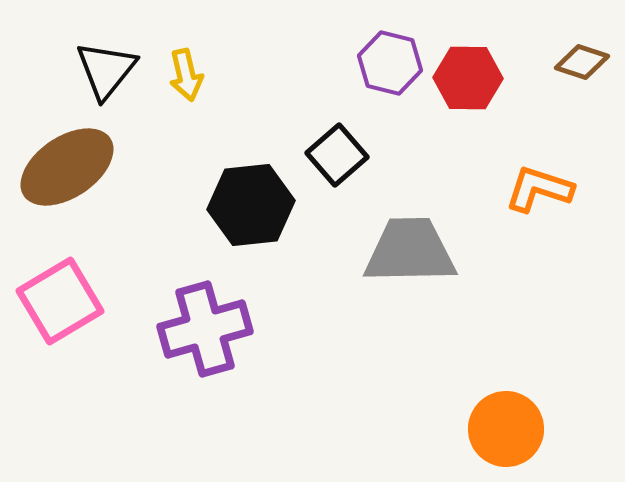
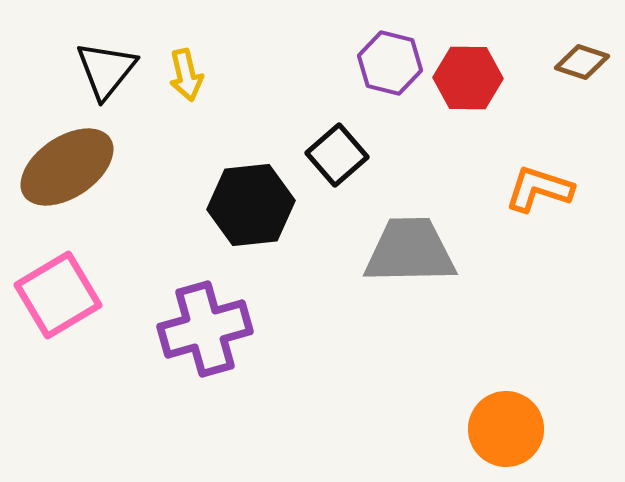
pink square: moved 2 px left, 6 px up
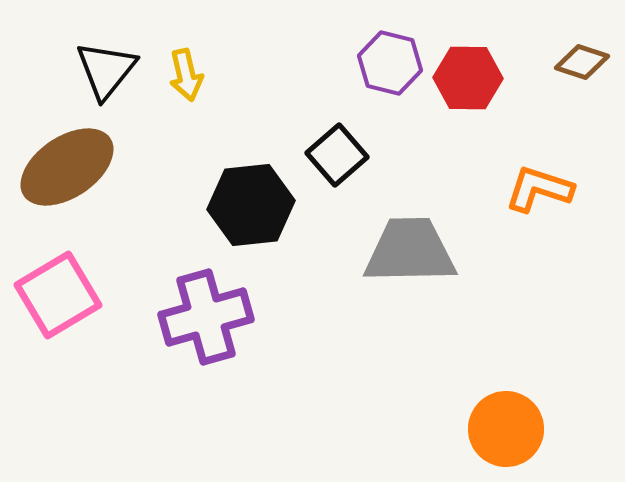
purple cross: moved 1 px right, 12 px up
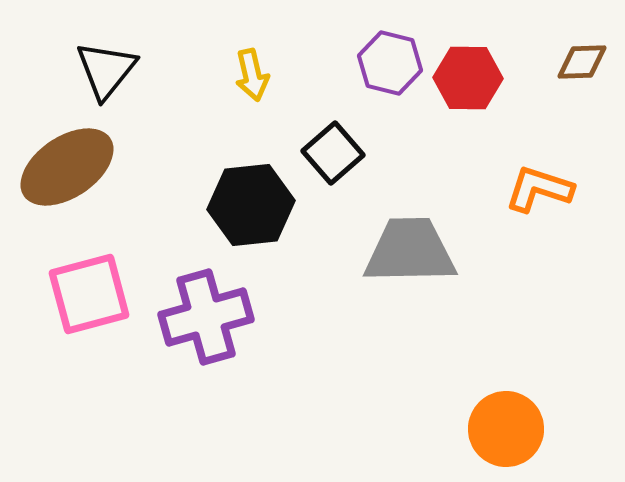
brown diamond: rotated 20 degrees counterclockwise
yellow arrow: moved 66 px right
black square: moved 4 px left, 2 px up
pink square: moved 31 px right, 1 px up; rotated 16 degrees clockwise
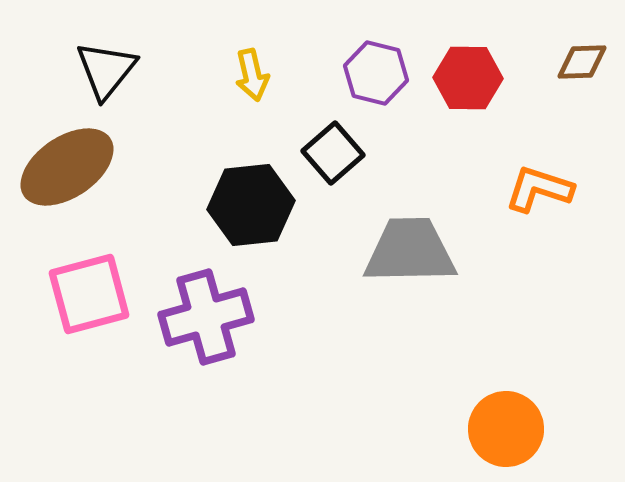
purple hexagon: moved 14 px left, 10 px down
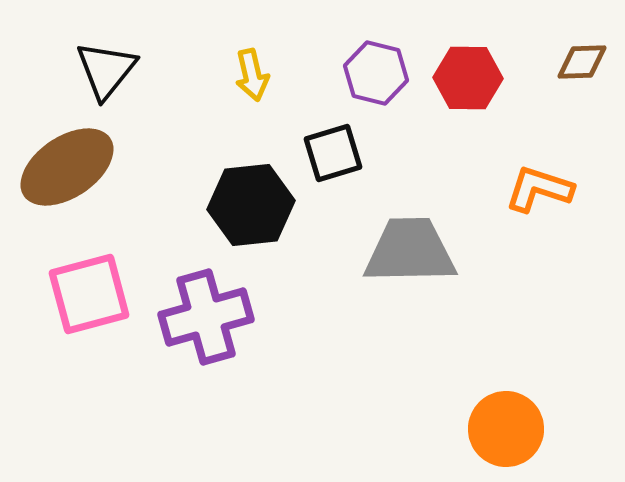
black square: rotated 24 degrees clockwise
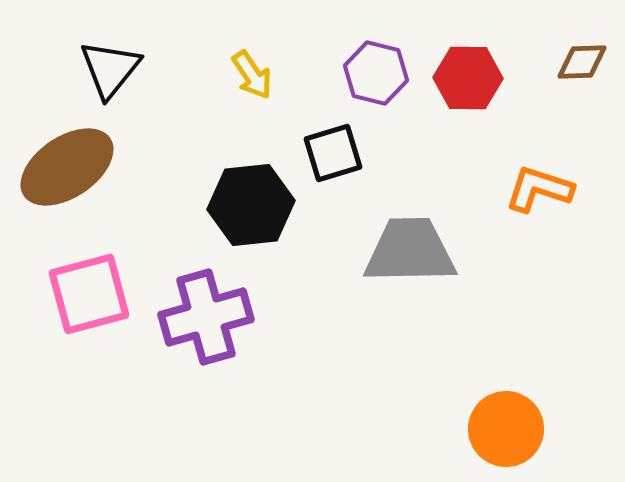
black triangle: moved 4 px right, 1 px up
yellow arrow: rotated 21 degrees counterclockwise
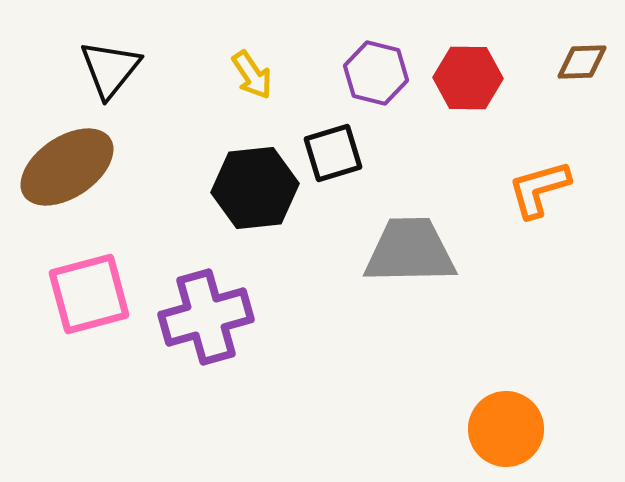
orange L-shape: rotated 34 degrees counterclockwise
black hexagon: moved 4 px right, 17 px up
